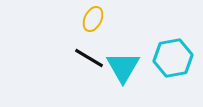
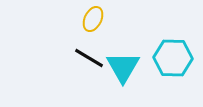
cyan hexagon: rotated 12 degrees clockwise
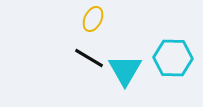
cyan triangle: moved 2 px right, 3 px down
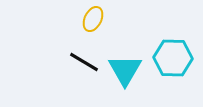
black line: moved 5 px left, 4 px down
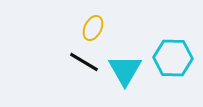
yellow ellipse: moved 9 px down
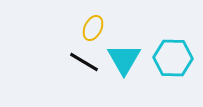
cyan triangle: moved 1 px left, 11 px up
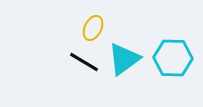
cyan triangle: rotated 24 degrees clockwise
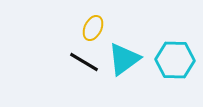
cyan hexagon: moved 2 px right, 2 px down
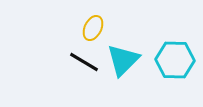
cyan triangle: moved 1 px left, 1 px down; rotated 9 degrees counterclockwise
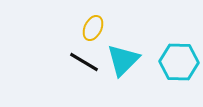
cyan hexagon: moved 4 px right, 2 px down
